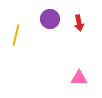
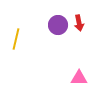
purple circle: moved 8 px right, 6 px down
yellow line: moved 4 px down
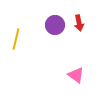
purple circle: moved 3 px left
pink triangle: moved 3 px left, 3 px up; rotated 36 degrees clockwise
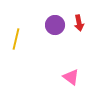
pink triangle: moved 5 px left, 2 px down
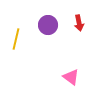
purple circle: moved 7 px left
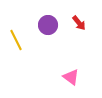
red arrow: rotated 28 degrees counterclockwise
yellow line: moved 1 px down; rotated 40 degrees counterclockwise
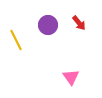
pink triangle: rotated 18 degrees clockwise
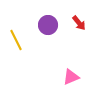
pink triangle: rotated 42 degrees clockwise
